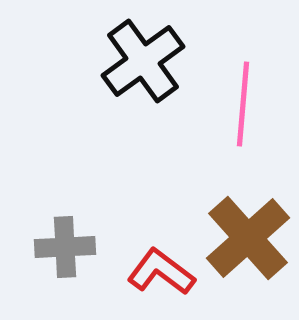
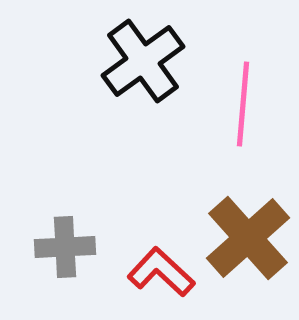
red L-shape: rotated 6 degrees clockwise
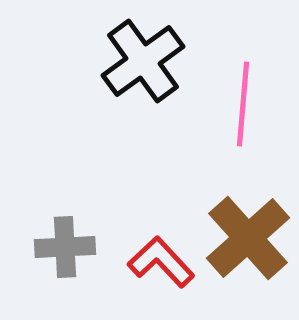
red L-shape: moved 10 px up; rotated 4 degrees clockwise
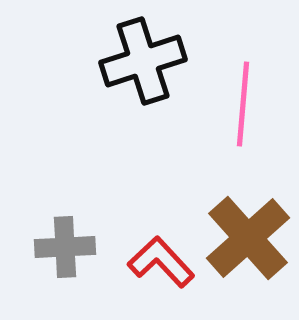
black cross: rotated 18 degrees clockwise
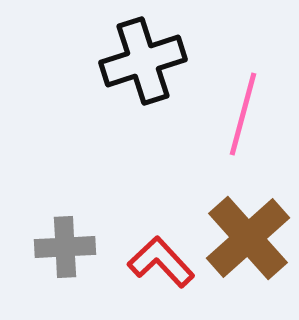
pink line: moved 10 px down; rotated 10 degrees clockwise
